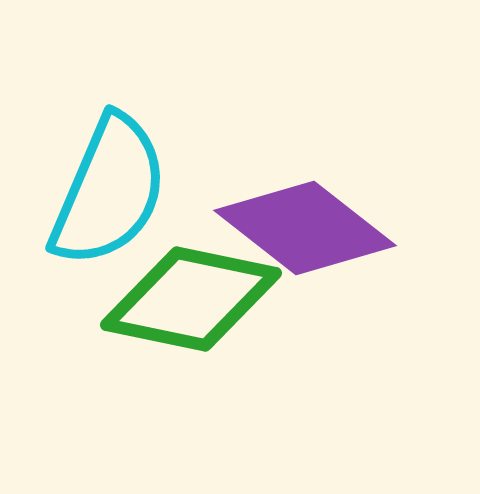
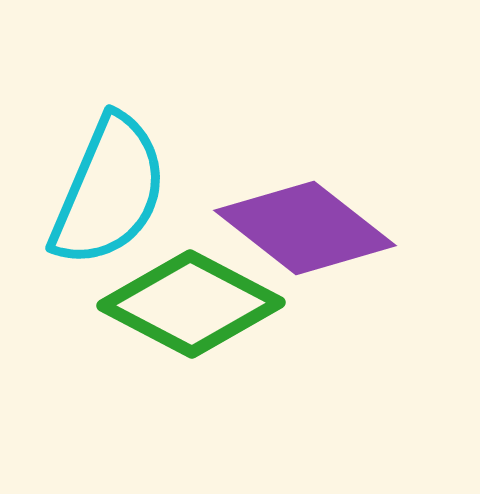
green diamond: moved 5 px down; rotated 16 degrees clockwise
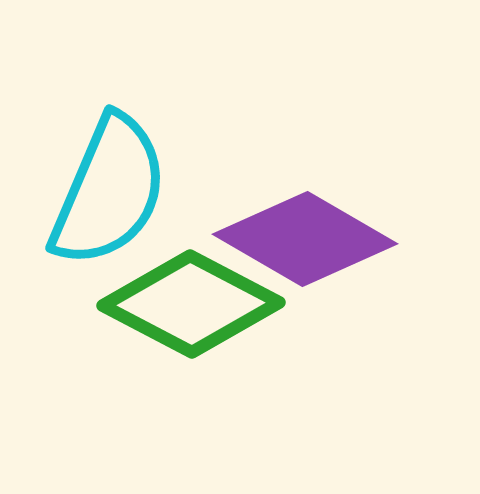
purple diamond: moved 11 px down; rotated 8 degrees counterclockwise
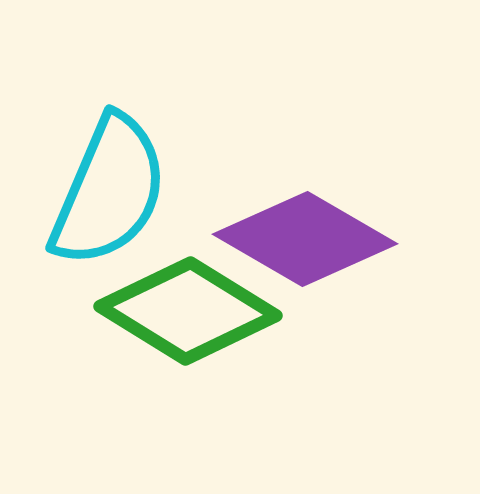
green diamond: moved 3 px left, 7 px down; rotated 4 degrees clockwise
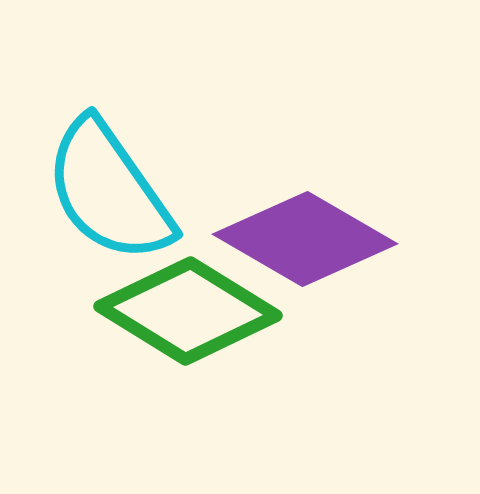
cyan semicircle: rotated 122 degrees clockwise
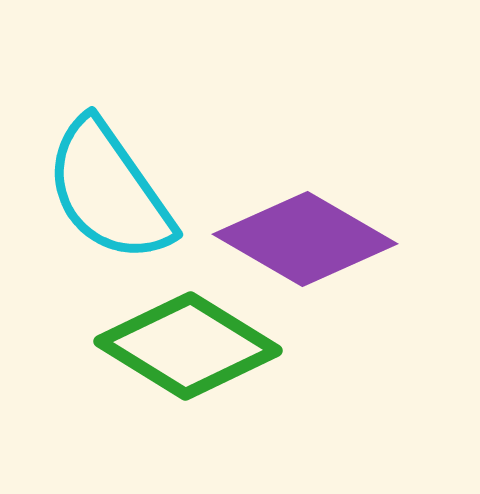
green diamond: moved 35 px down
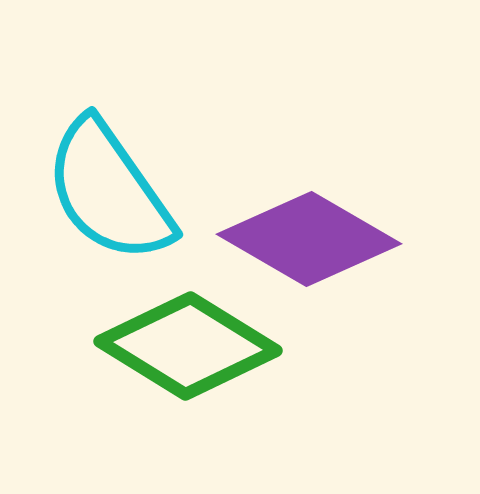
purple diamond: moved 4 px right
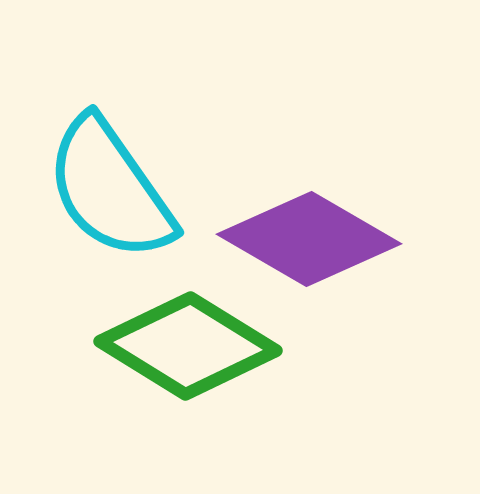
cyan semicircle: moved 1 px right, 2 px up
